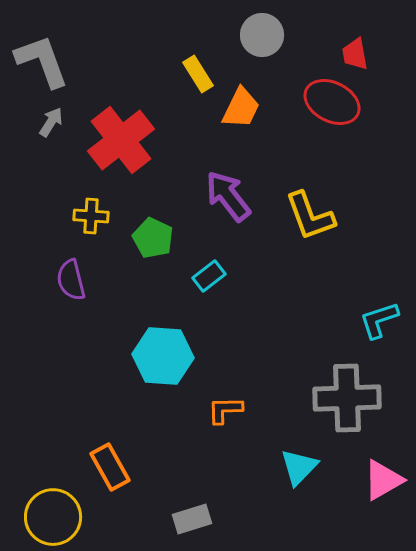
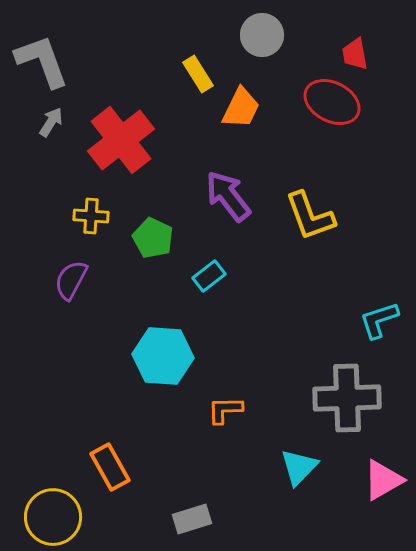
purple semicircle: rotated 42 degrees clockwise
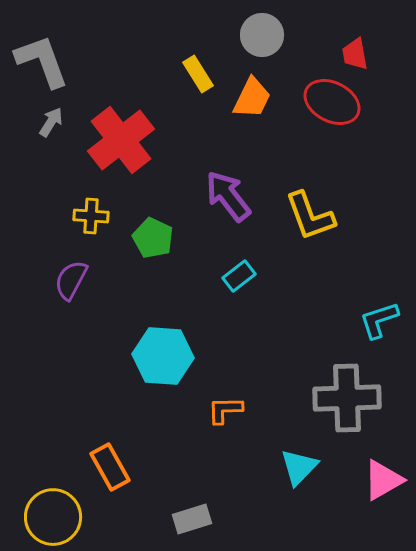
orange trapezoid: moved 11 px right, 10 px up
cyan rectangle: moved 30 px right
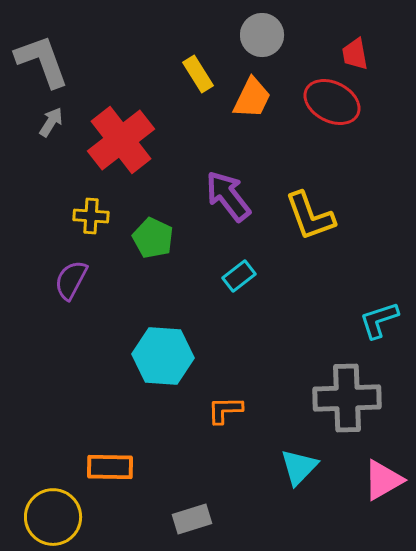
orange rectangle: rotated 60 degrees counterclockwise
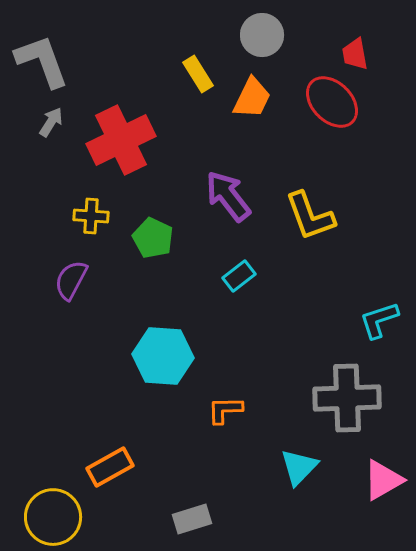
red ellipse: rotated 18 degrees clockwise
red cross: rotated 12 degrees clockwise
orange rectangle: rotated 30 degrees counterclockwise
